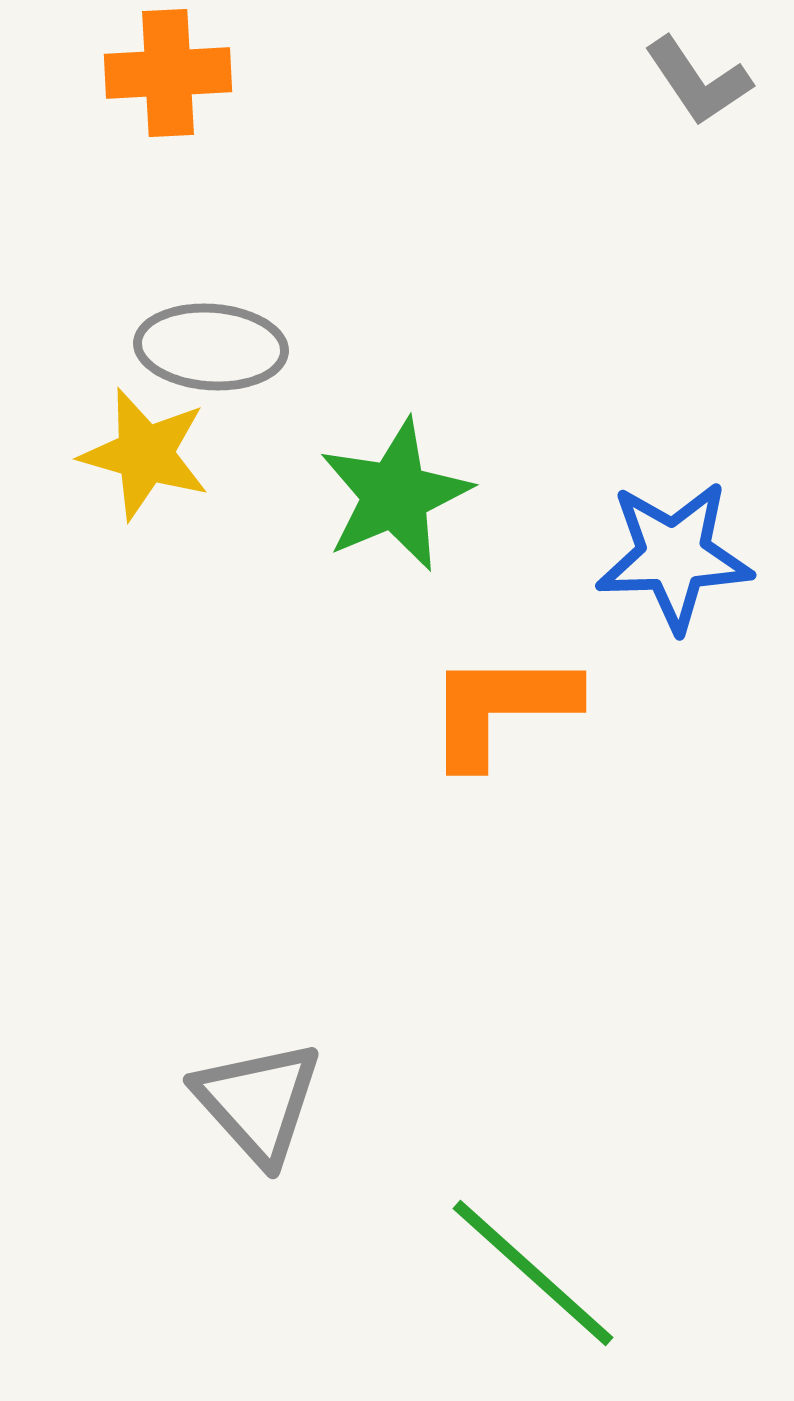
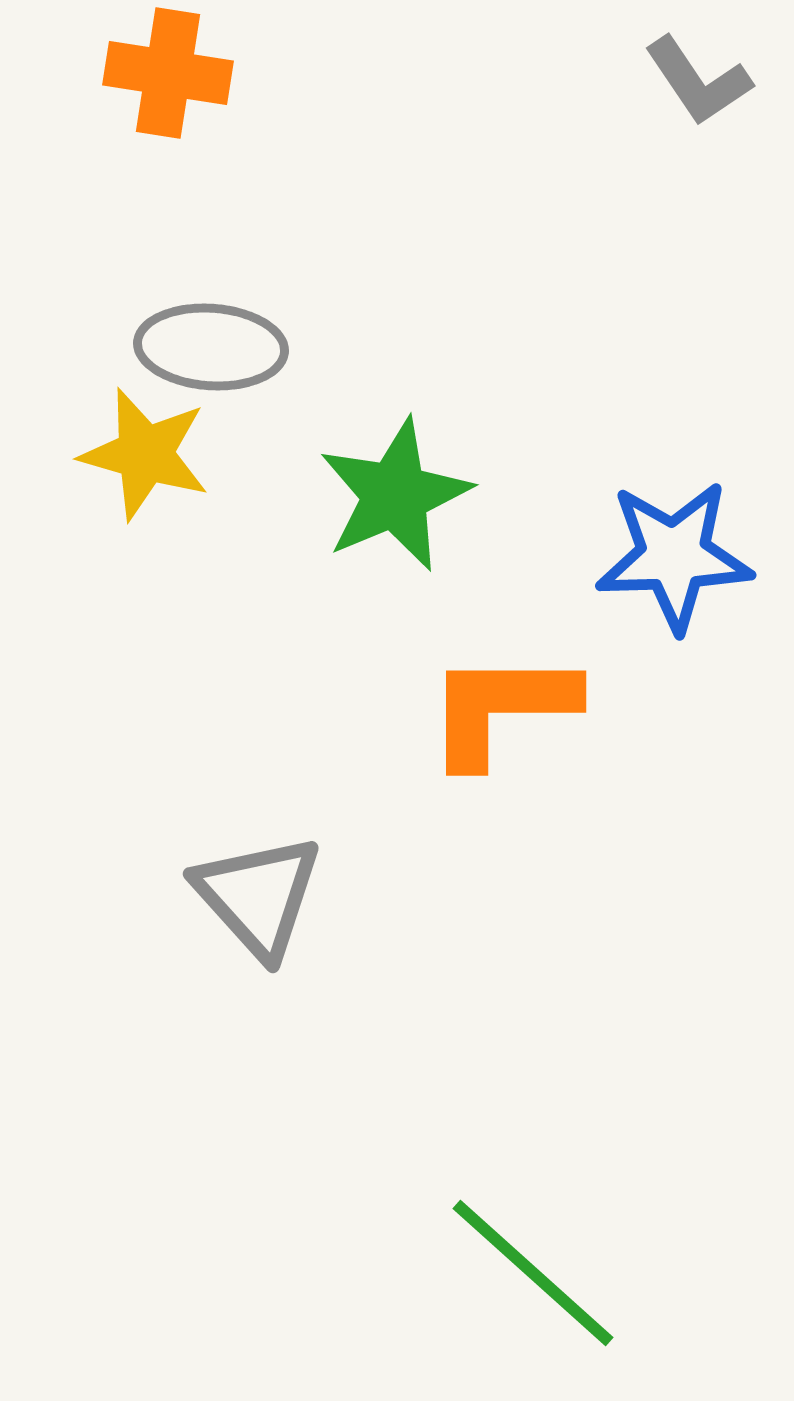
orange cross: rotated 12 degrees clockwise
gray triangle: moved 206 px up
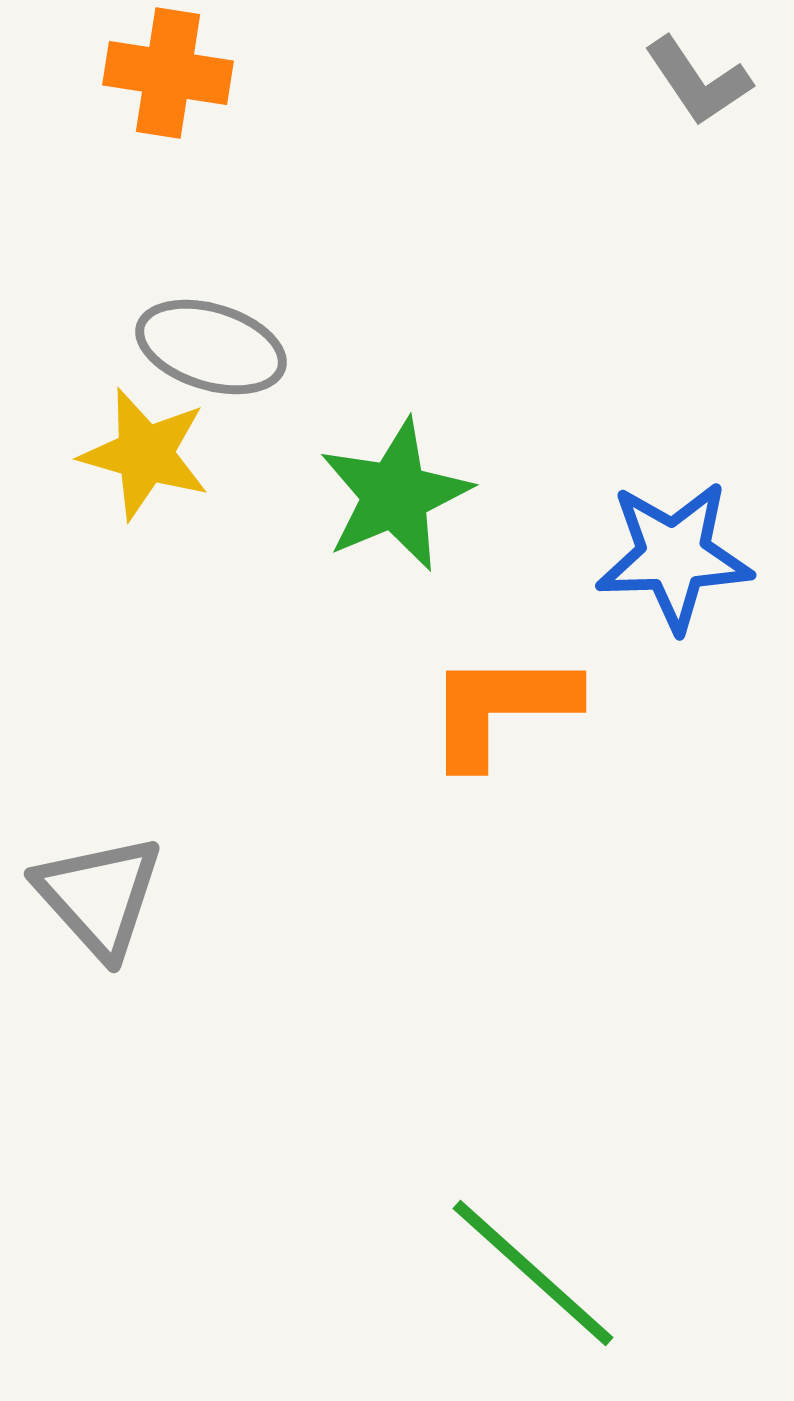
gray ellipse: rotated 13 degrees clockwise
gray triangle: moved 159 px left
